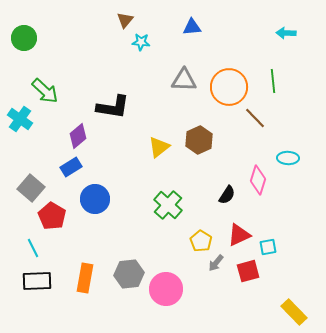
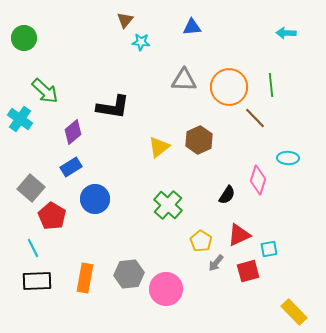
green line: moved 2 px left, 4 px down
purple diamond: moved 5 px left, 4 px up
cyan square: moved 1 px right, 2 px down
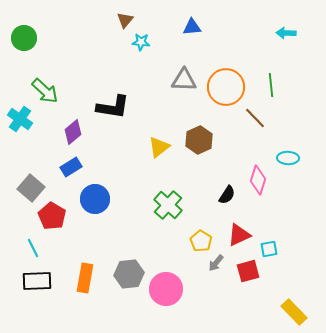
orange circle: moved 3 px left
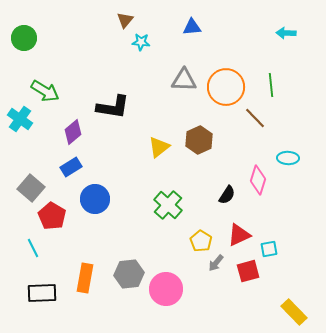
green arrow: rotated 12 degrees counterclockwise
black rectangle: moved 5 px right, 12 px down
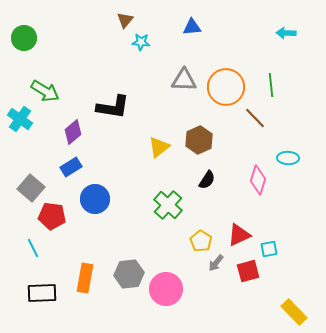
black semicircle: moved 20 px left, 15 px up
red pentagon: rotated 24 degrees counterclockwise
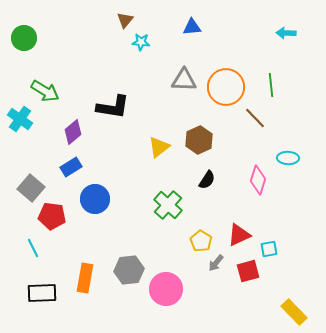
gray hexagon: moved 4 px up
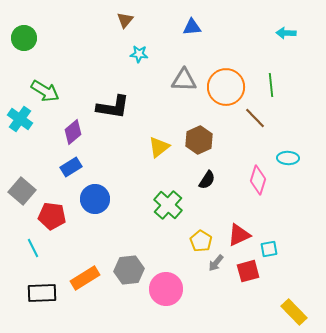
cyan star: moved 2 px left, 12 px down
gray square: moved 9 px left, 3 px down
orange rectangle: rotated 48 degrees clockwise
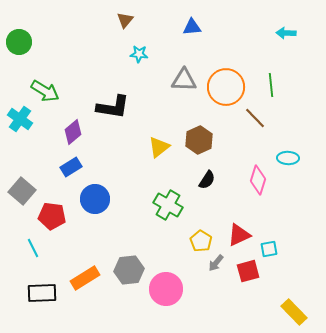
green circle: moved 5 px left, 4 px down
green cross: rotated 12 degrees counterclockwise
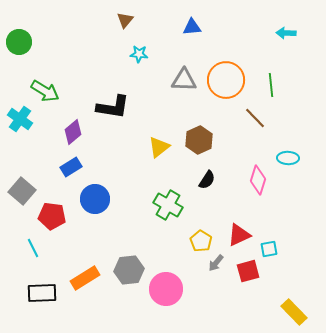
orange circle: moved 7 px up
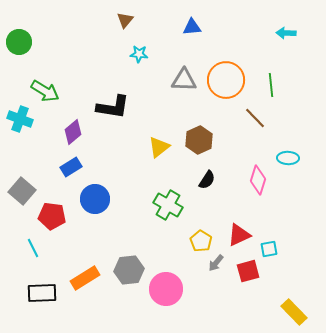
cyan cross: rotated 15 degrees counterclockwise
